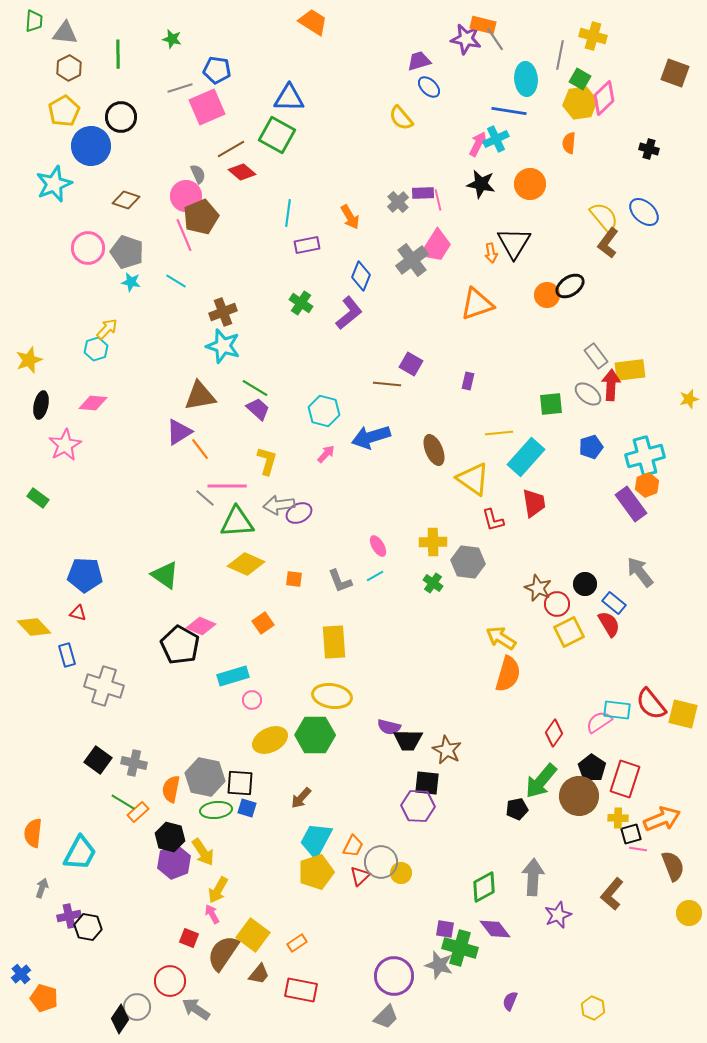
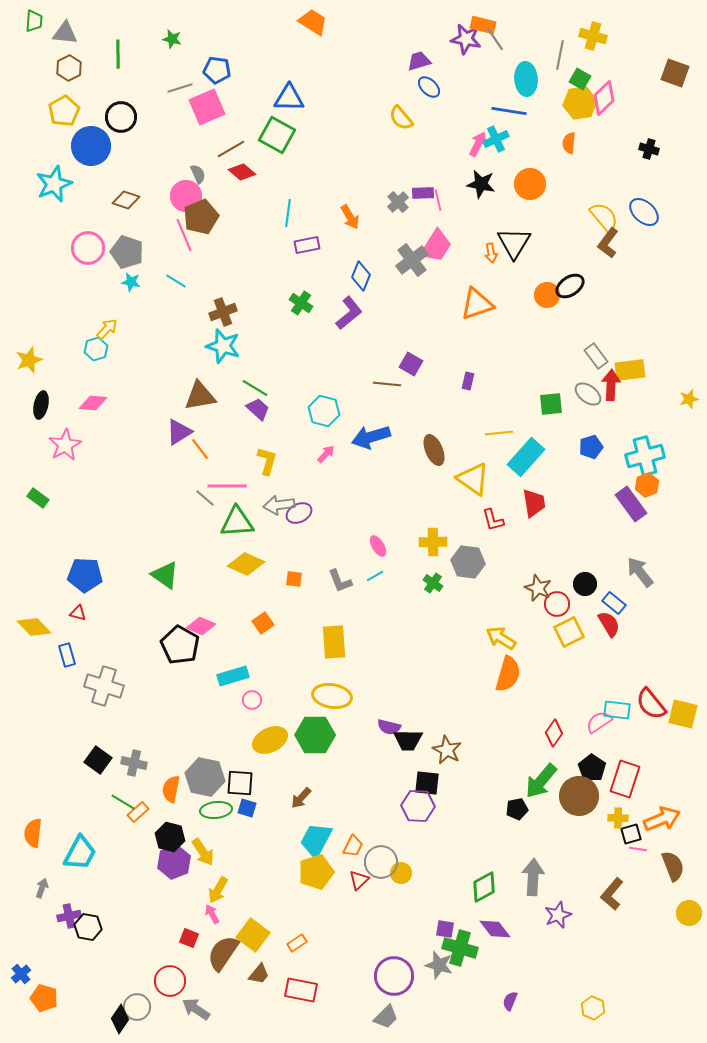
red triangle at (360, 876): moved 1 px left, 4 px down
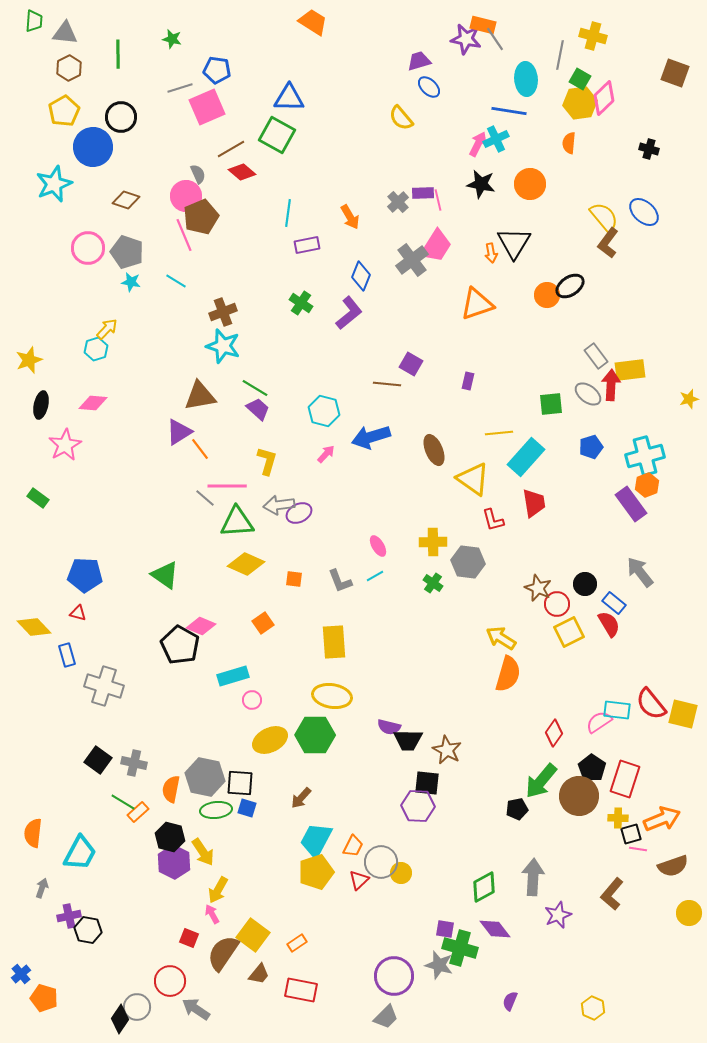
blue circle at (91, 146): moved 2 px right, 1 px down
purple hexagon at (174, 862): rotated 12 degrees counterclockwise
brown semicircle at (673, 866): rotated 92 degrees clockwise
black hexagon at (88, 927): moved 3 px down
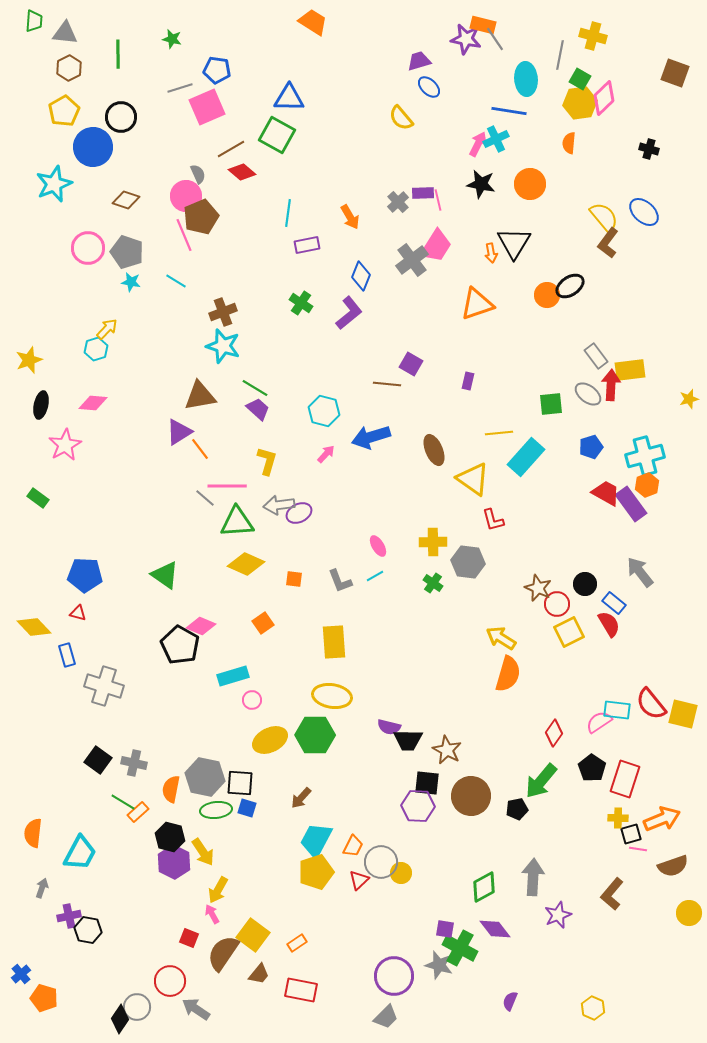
red trapezoid at (534, 503): moved 72 px right, 10 px up; rotated 52 degrees counterclockwise
brown circle at (579, 796): moved 108 px left
green cross at (460, 948): rotated 12 degrees clockwise
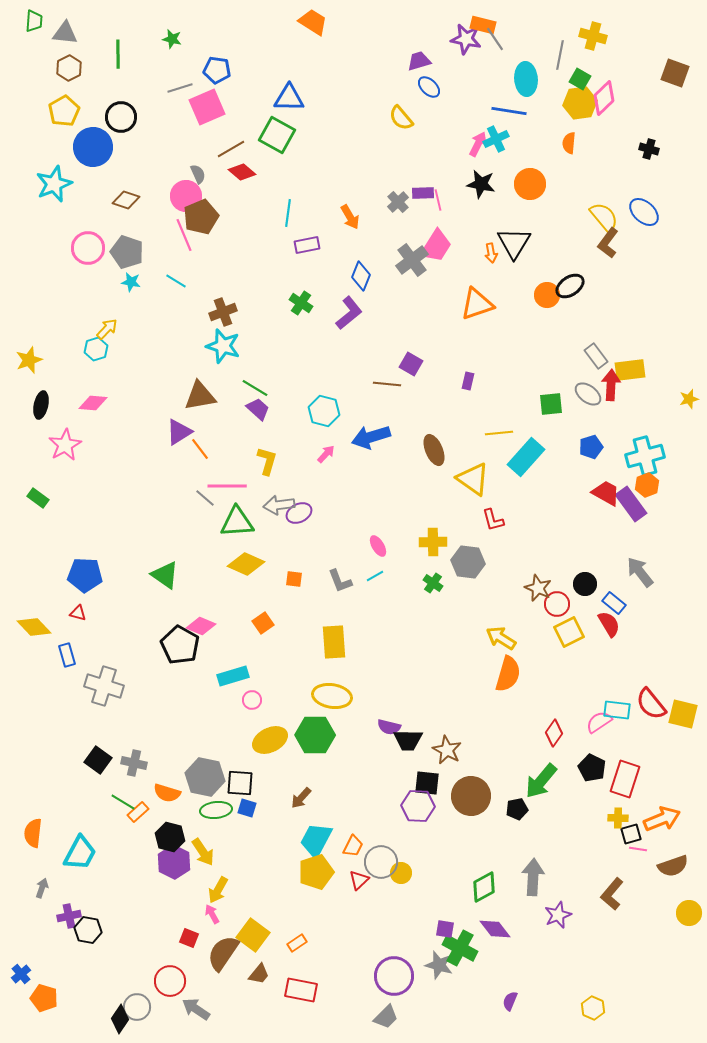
black pentagon at (592, 768): rotated 8 degrees counterclockwise
orange semicircle at (171, 789): moved 4 px left, 4 px down; rotated 84 degrees counterclockwise
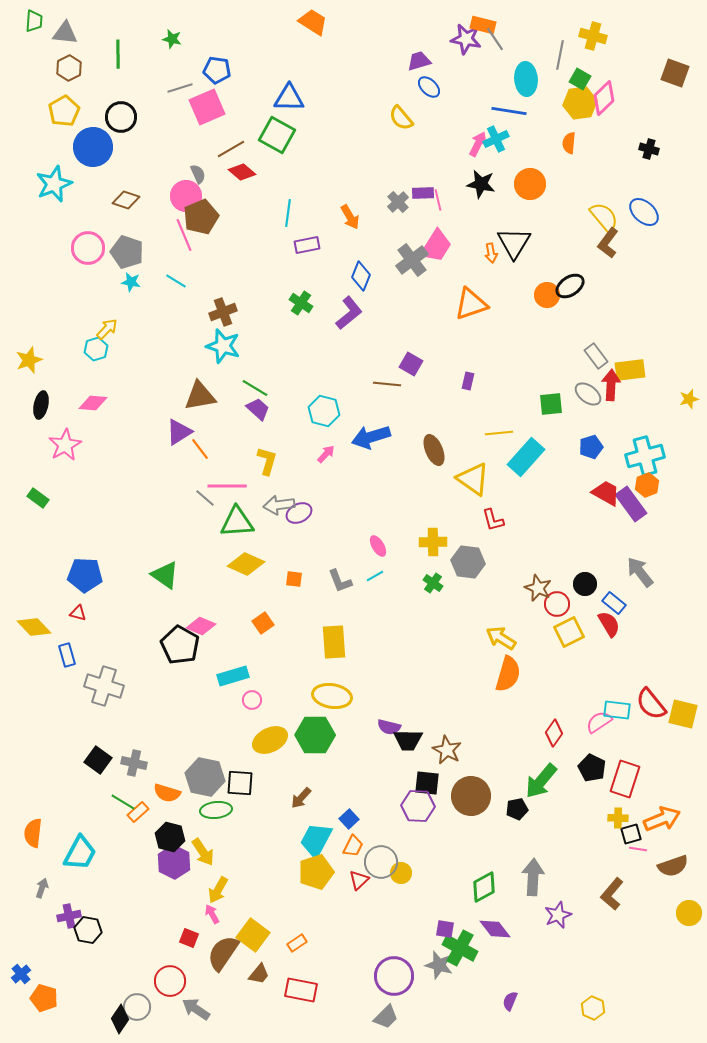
orange triangle at (477, 304): moved 6 px left
blue square at (247, 808): moved 102 px right, 11 px down; rotated 30 degrees clockwise
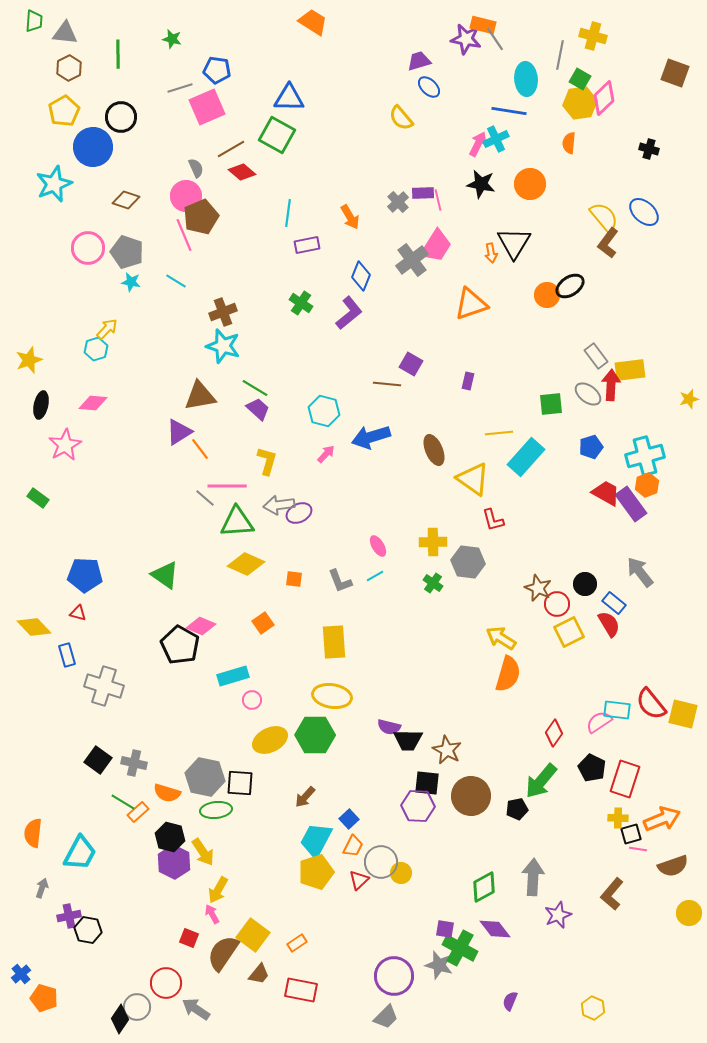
gray semicircle at (198, 174): moved 2 px left, 6 px up
brown arrow at (301, 798): moved 4 px right, 1 px up
red circle at (170, 981): moved 4 px left, 2 px down
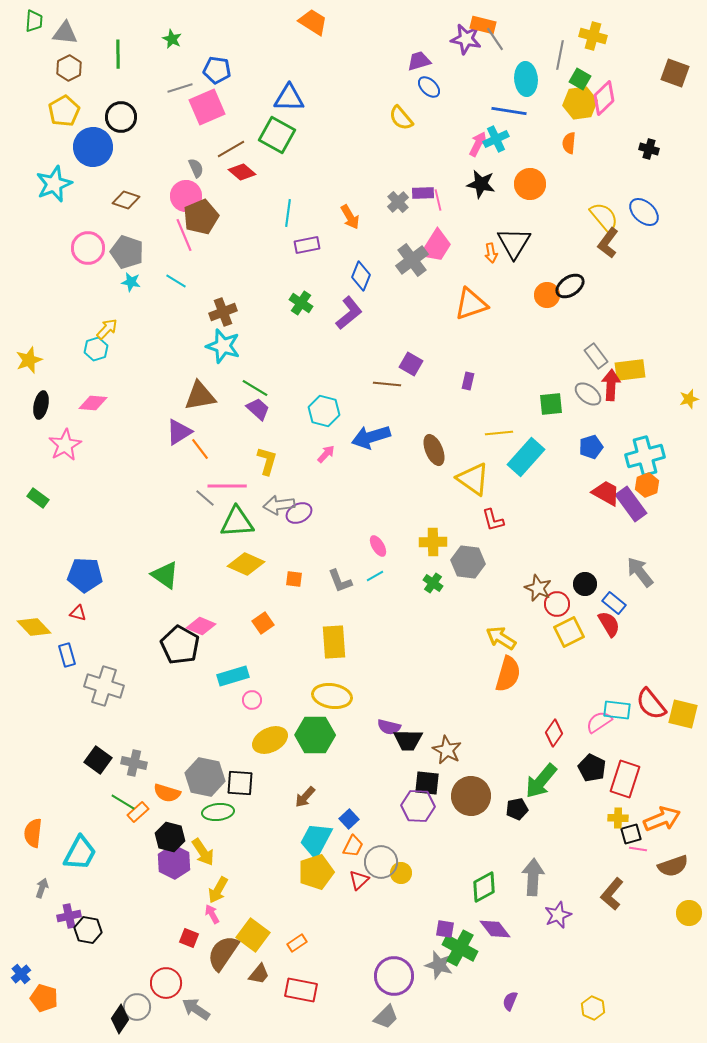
green star at (172, 39): rotated 12 degrees clockwise
green ellipse at (216, 810): moved 2 px right, 2 px down
